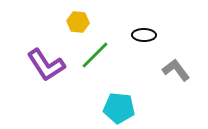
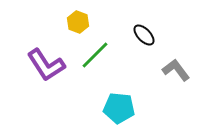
yellow hexagon: rotated 15 degrees clockwise
black ellipse: rotated 45 degrees clockwise
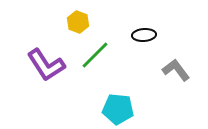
black ellipse: rotated 50 degrees counterclockwise
cyan pentagon: moved 1 px left, 1 px down
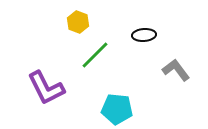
purple L-shape: moved 23 px down; rotated 6 degrees clockwise
cyan pentagon: moved 1 px left
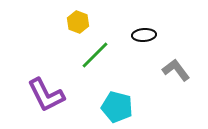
purple L-shape: moved 7 px down
cyan pentagon: moved 2 px up; rotated 8 degrees clockwise
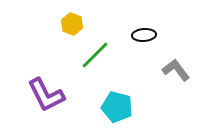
yellow hexagon: moved 6 px left, 2 px down
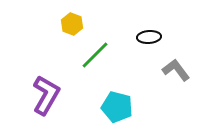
black ellipse: moved 5 px right, 2 px down
purple L-shape: rotated 123 degrees counterclockwise
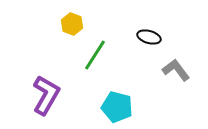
black ellipse: rotated 20 degrees clockwise
green line: rotated 12 degrees counterclockwise
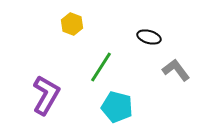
green line: moved 6 px right, 12 px down
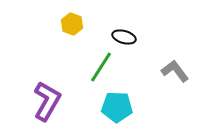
black ellipse: moved 25 px left
gray L-shape: moved 1 px left, 1 px down
purple L-shape: moved 1 px right, 6 px down
cyan pentagon: rotated 12 degrees counterclockwise
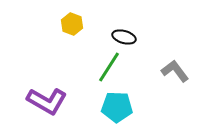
green line: moved 8 px right
purple L-shape: rotated 90 degrees clockwise
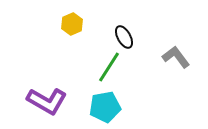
yellow hexagon: rotated 15 degrees clockwise
black ellipse: rotated 45 degrees clockwise
gray L-shape: moved 1 px right, 14 px up
cyan pentagon: moved 12 px left; rotated 12 degrees counterclockwise
